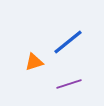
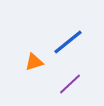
purple line: moved 1 px right; rotated 25 degrees counterclockwise
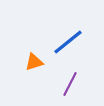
purple line: rotated 20 degrees counterclockwise
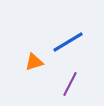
blue line: rotated 8 degrees clockwise
